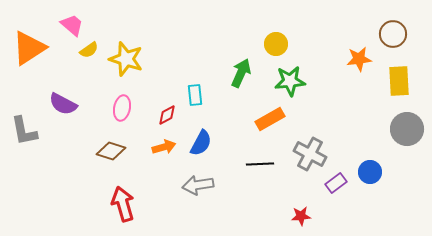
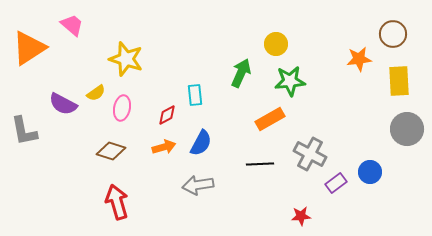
yellow semicircle: moved 7 px right, 43 px down
red arrow: moved 6 px left, 2 px up
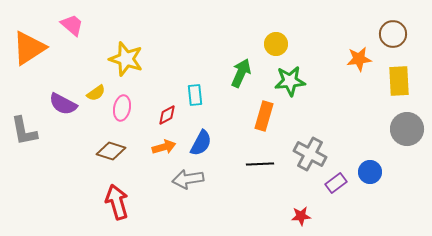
orange rectangle: moved 6 px left, 3 px up; rotated 44 degrees counterclockwise
gray arrow: moved 10 px left, 6 px up
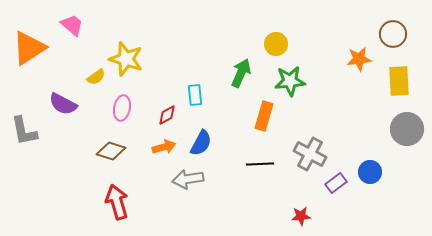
yellow semicircle: moved 16 px up
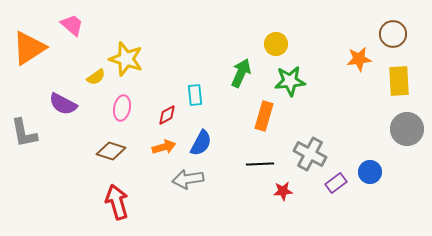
gray L-shape: moved 2 px down
red star: moved 18 px left, 25 px up
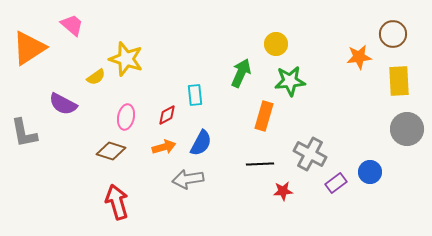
orange star: moved 2 px up
pink ellipse: moved 4 px right, 9 px down
